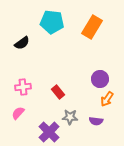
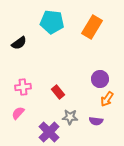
black semicircle: moved 3 px left
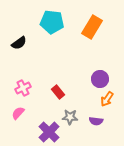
pink cross: moved 1 px down; rotated 21 degrees counterclockwise
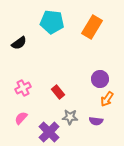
pink semicircle: moved 3 px right, 5 px down
